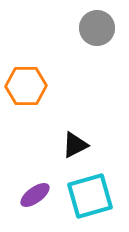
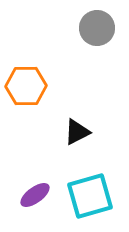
black triangle: moved 2 px right, 13 px up
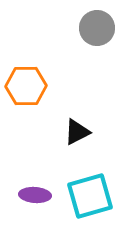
purple ellipse: rotated 40 degrees clockwise
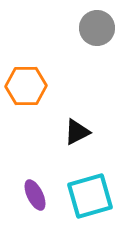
purple ellipse: rotated 60 degrees clockwise
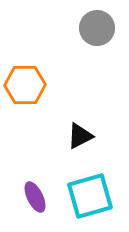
orange hexagon: moved 1 px left, 1 px up
black triangle: moved 3 px right, 4 px down
purple ellipse: moved 2 px down
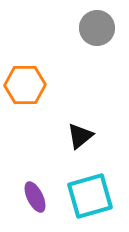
black triangle: rotated 12 degrees counterclockwise
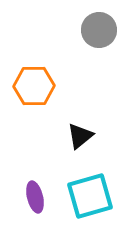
gray circle: moved 2 px right, 2 px down
orange hexagon: moved 9 px right, 1 px down
purple ellipse: rotated 12 degrees clockwise
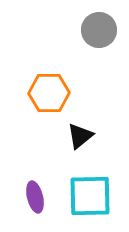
orange hexagon: moved 15 px right, 7 px down
cyan square: rotated 15 degrees clockwise
